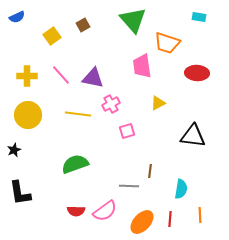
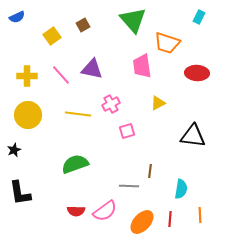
cyan rectangle: rotated 72 degrees counterclockwise
purple triangle: moved 1 px left, 9 px up
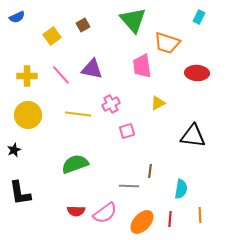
pink semicircle: moved 2 px down
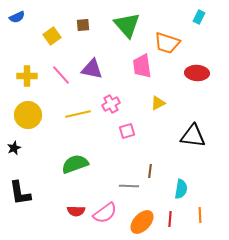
green triangle: moved 6 px left, 5 px down
brown square: rotated 24 degrees clockwise
yellow line: rotated 20 degrees counterclockwise
black star: moved 2 px up
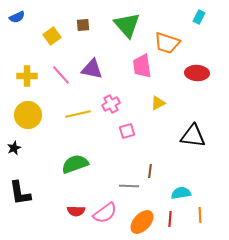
cyan semicircle: moved 4 px down; rotated 108 degrees counterclockwise
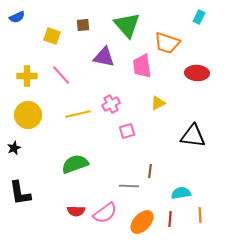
yellow square: rotated 36 degrees counterclockwise
purple triangle: moved 12 px right, 12 px up
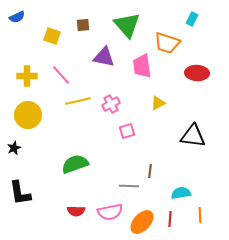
cyan rectangle: moved 7 px left, 2 px down
yellow line: moved 13 px up
pink semicircle: moved 5 px right, 1 px up; rotated 25 degrees clockwise
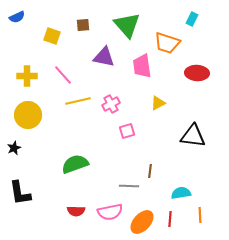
pink line: moved 2 px right
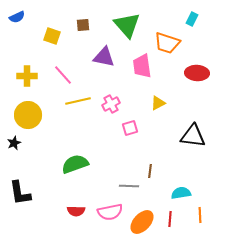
pink square: moved 3 px right, 3 px up
black star: moved 5 px up
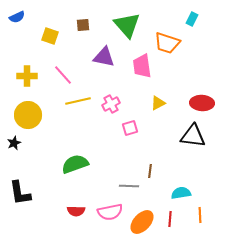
yellow square: moved 2 px left
red ellipse: moved 5 px right, 30 px down
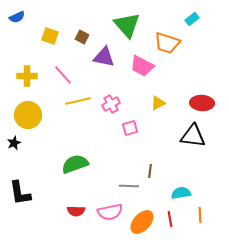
cyan rectangle: rotated 24 degrees clockwise
brown square: moved 1 px left, 12 px down; rotated 32 degrees clockwise
pink trapezoid: rotated 55 degrees counterclockwise
red line: rotated 14 degrees counterclockwise
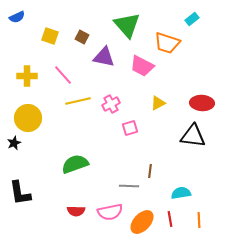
yellow circle: moved 3 px down
orange line: moved 1 px left, 5 px down
